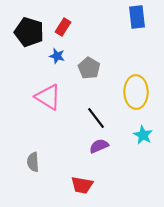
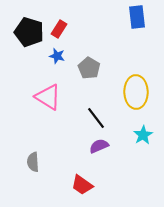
red rectangle: moved 4 px left, 2 px down
cyan star: rotated 12 degrees clockwise
red trapezoid: rotated 25 degrees clockwise
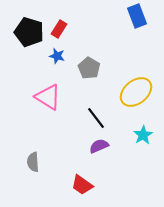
blue rectangle: moved 1 px up; rotated 15 degrees counterclockwise
yellow ellipse: rotated 52 degrees clockwise
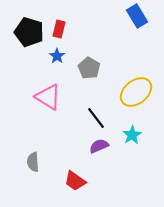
blue rectangle: rotated 10 degrees counterclockwise
red rectangle: rotated 18 degrees counterclockwise
blue star: rotated 21 degrees clockwise
cyan star: moved 11 px left
red trapezoid: moved 7 px left, 4 px up
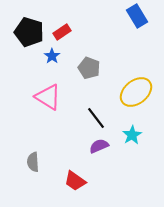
red rectangle: moved 3 px right, 3 px down; rotated 42 degrees clockwise
blue star: moved 5 px left
gray pentagon: rotated 10 degrees counterclockwise
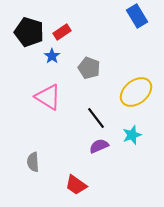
cyan star: rotated 12 degrees clockwise
red trapezoid: moved 1 px right, 4 px down
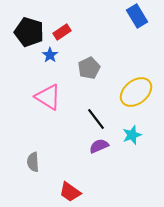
blue star: moved 2 px left, 1 px up
gray pentagon: rotated 25 degrees clockwise
black line: moved 1 px down
red trapezoid: moved 6 px left, 7 px down
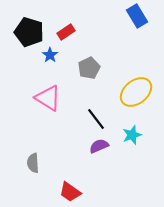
red rectangle: moved 4 px right
pink triangle: moved 1 px down
gray semicircle: moved 1 px down
